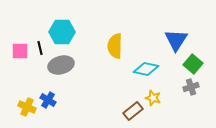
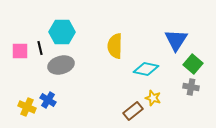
gray cross: rotated 28 degrees clockwise
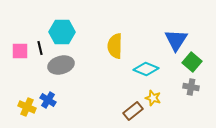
green square: moved 1 px left, 2 px up
cyan diamond: rotated 10 degrees clockwise
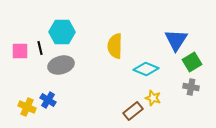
green square: rotated 18 degrees clockwise
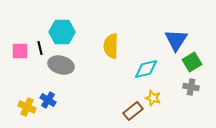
yellow semicircle: moved 4 px left
gray ellipse: rotated 30 degrees clockwise
cyan diamond: rotated 35 degrees counterclockwise
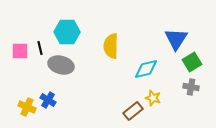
cyan hexagon: moved 5 px right
blue triangle: moved 1 px up
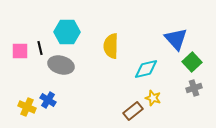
blue triangle: rotated 15 degrees counterclockwise
green square: rotated 12 degrees counterclockwise
gray cross: moved 3 px right, 1 px down; rotated 28 degrees counterclockwise
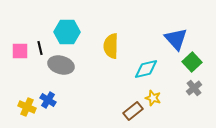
gray cross: rotated 21 degrees counterclockwise
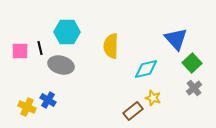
green square: moved 1 px down
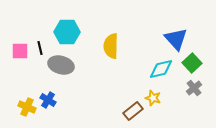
cyan diamond: moved 15 px right
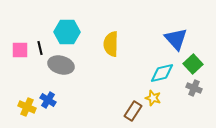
yellow semicircle: moved 2 px up
pink square: moved 1 px up
green square: moved 1 px right, 1 px down
cyan diamond: moved 1 px right, 4 px down
gray cross: rotated 28 degrees counterclockwise
brown rectangle: rotated 18 degrees counterclockwise
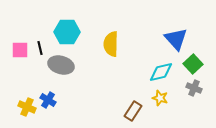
cyan diamond: moved 1 px left, 1 px up
yellow star: moved 7 px right
